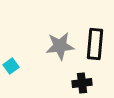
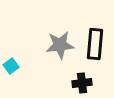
gray star: moved 1 px up
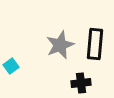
gray star: rotated 16 degrees counterclockwise
black cross: moved 1 px left
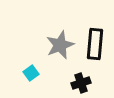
cyan square: moved 20 px right, 7 px down
black cross: rotated 12 degrees counterclockwise
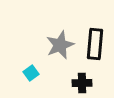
black cross: moved 1 px right; rotated 18 degrees clockwise
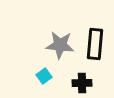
gray star: rotated 28 degrees clockwise
cyan square: moved 13 px right, 3 px down
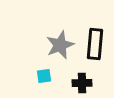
gray star: rotated 28 degrees counterclockwise
cyan square: rotated 28 degrees clockwise
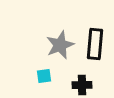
black cross: moved 2 px down
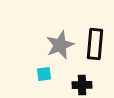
cyan square: moved 2 px up
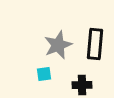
gray star: moved 2 px left
